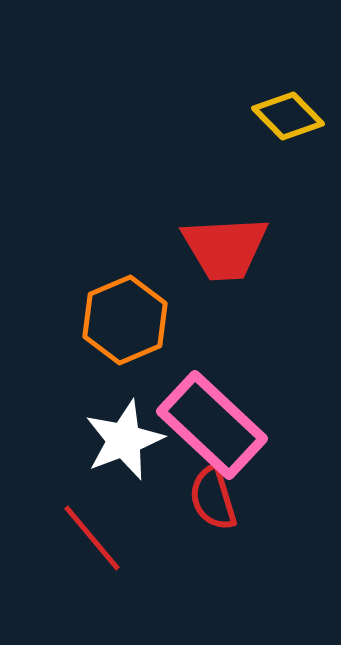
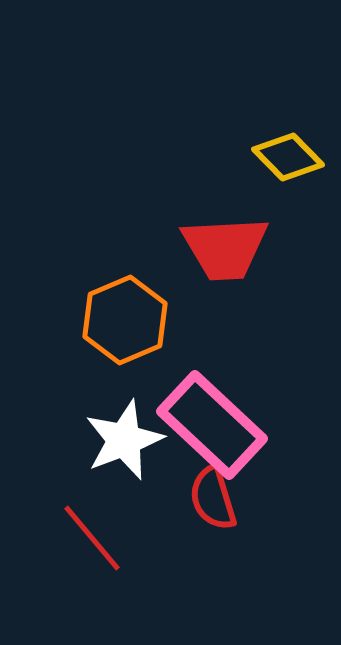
yellow diamond: moved 41 px down
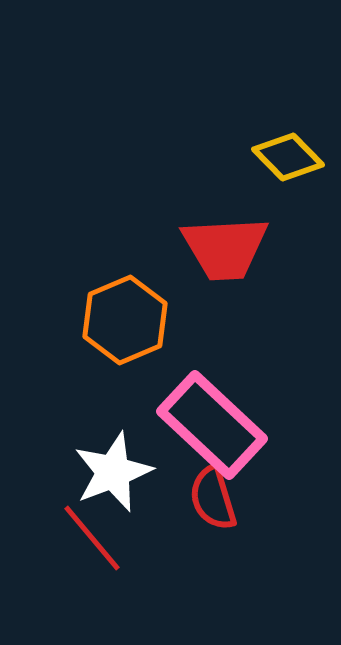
white star: moved 11 px left, 32 px down
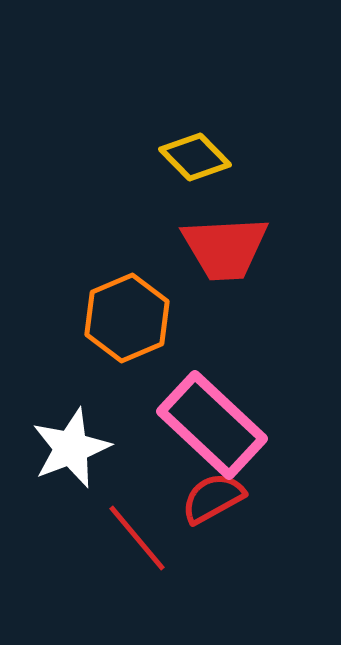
yellow diamond: moved 93 px left
orange hexagon: moved 2 px right, 2 px up
white star: moved 42 px left, 24 px up
red semicircle: rotated 78 degrees clockwise
red line: moved 45 px right
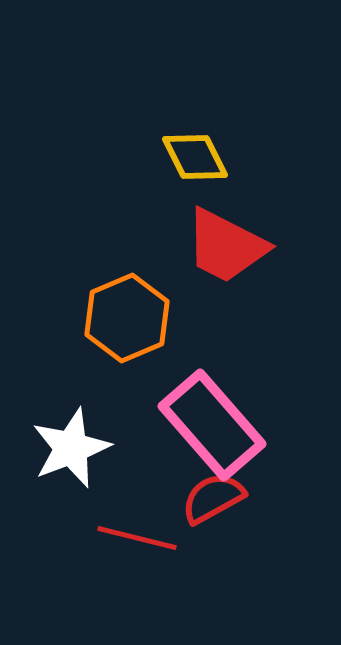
yellow diamond: rotated 18 degrees clockwise
red trapezoid: moved 1 px right, 2 px up; rotated 30 degrees clockwise
pink rectangle: rotated 6 degrees clockwise
red line: rotated 36 degrees counterclockwise
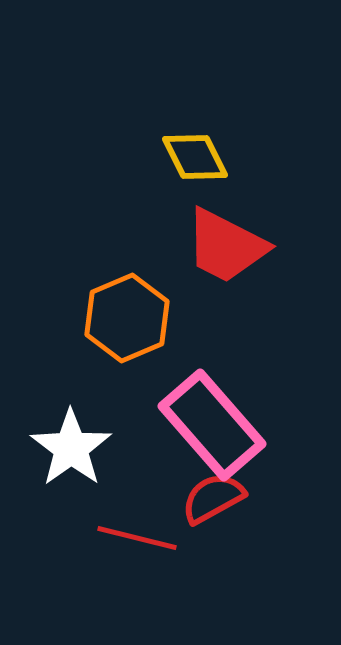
white star: rotated 14 degrees counterclockwise
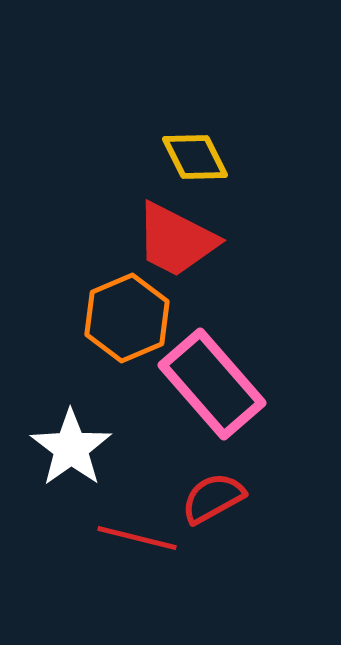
red trapezoid: moved 50 px left, 6 px up
pink rectangle: moved 41 px up
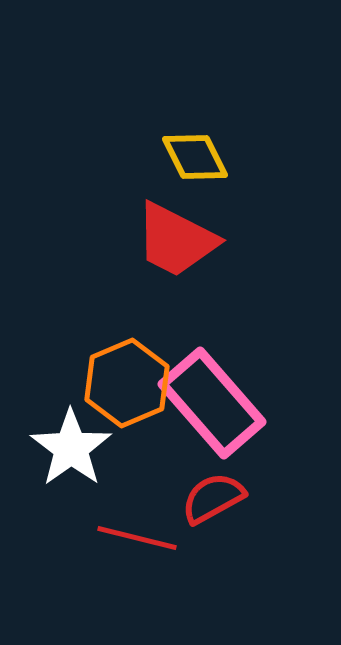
orange hexagon: moved 65 px down
pink rectangle: moved 19 px down
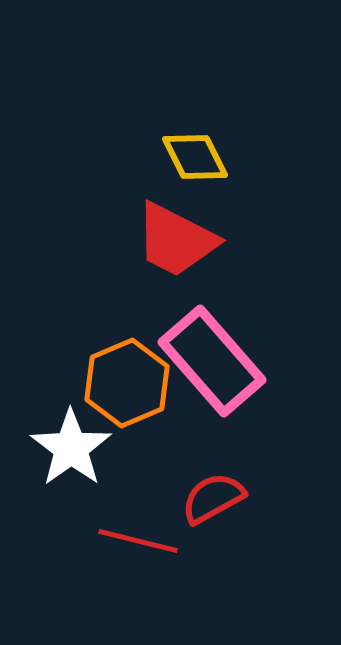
pink rectangle: moved 42 px up
red line: moved 1 px right, 3 px down
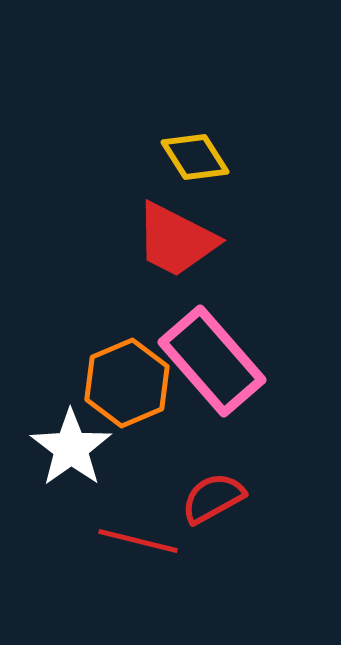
yellow diamond: rotated 6 degrees counterclockwise
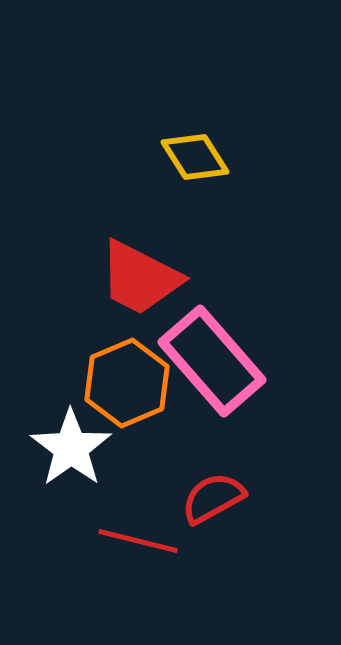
red trapezoid: moved 36 px left, 38 px down
